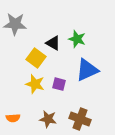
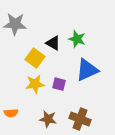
yellow square: moved 1 px left
yellow star: rotated 24 degrees counterclockwise
orange semicircle: moved 2 px left, 5 px up
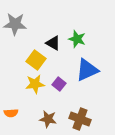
yellow square: moved 1 px right, 2 px down
purple square: rotated 24 degrees clockwise
